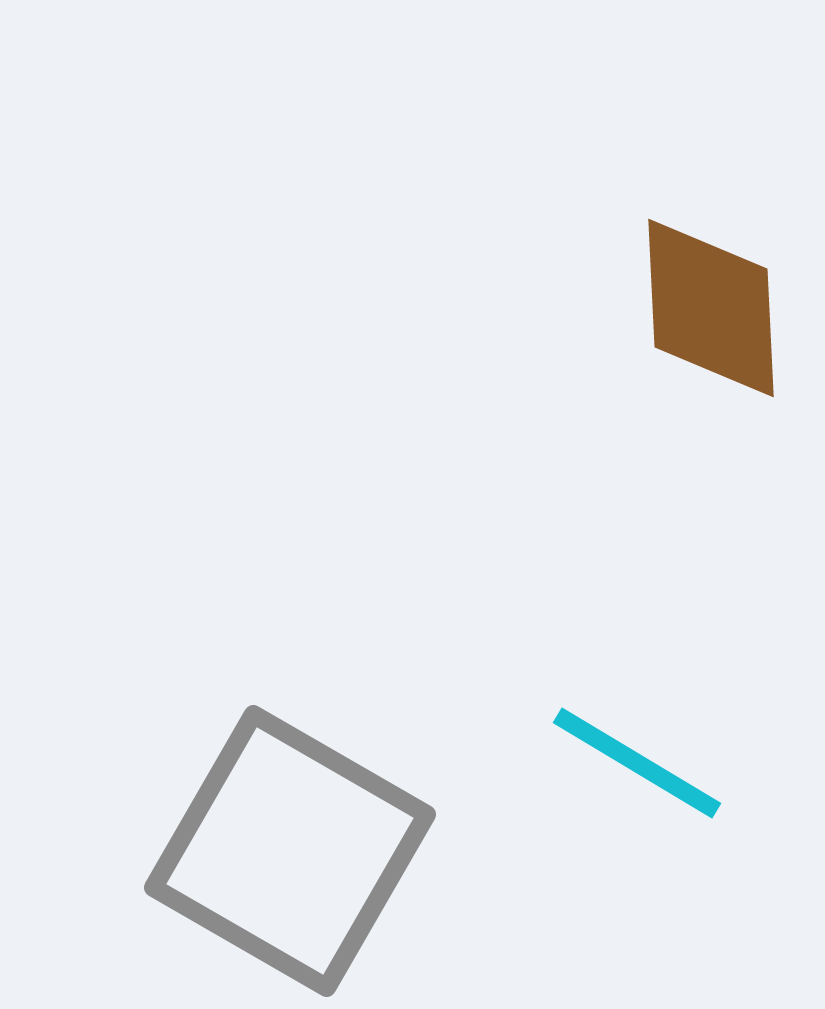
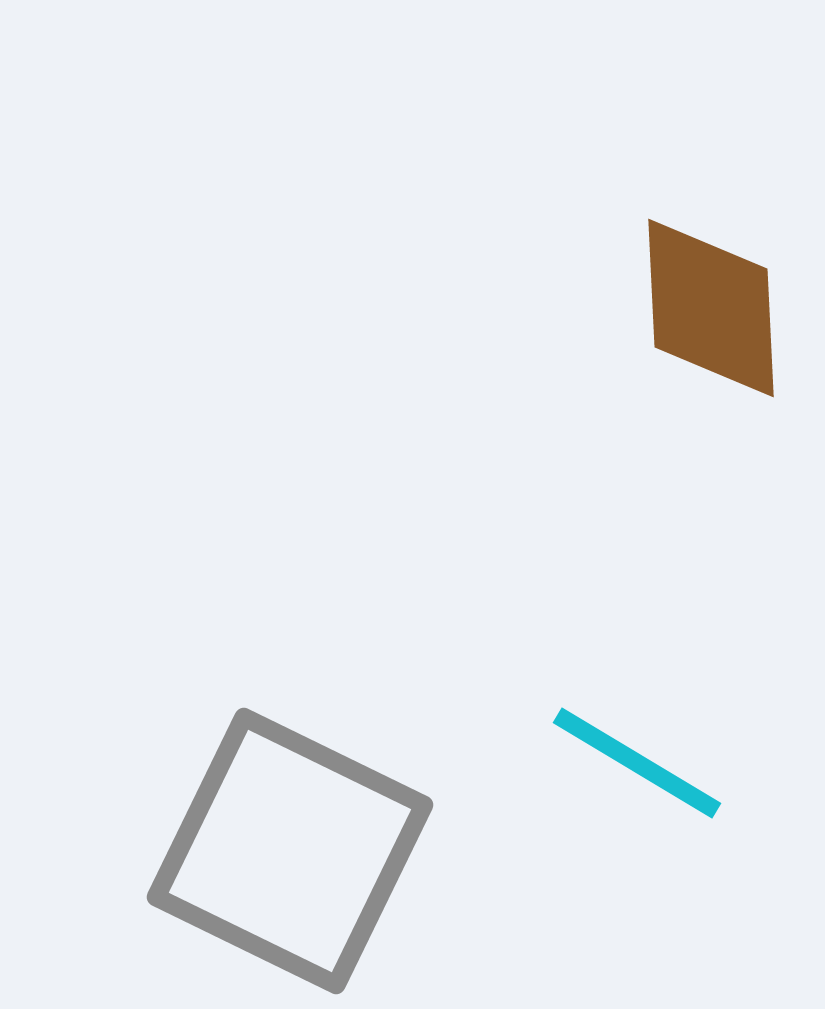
gray square: rotated 4 degrees counterclockwise
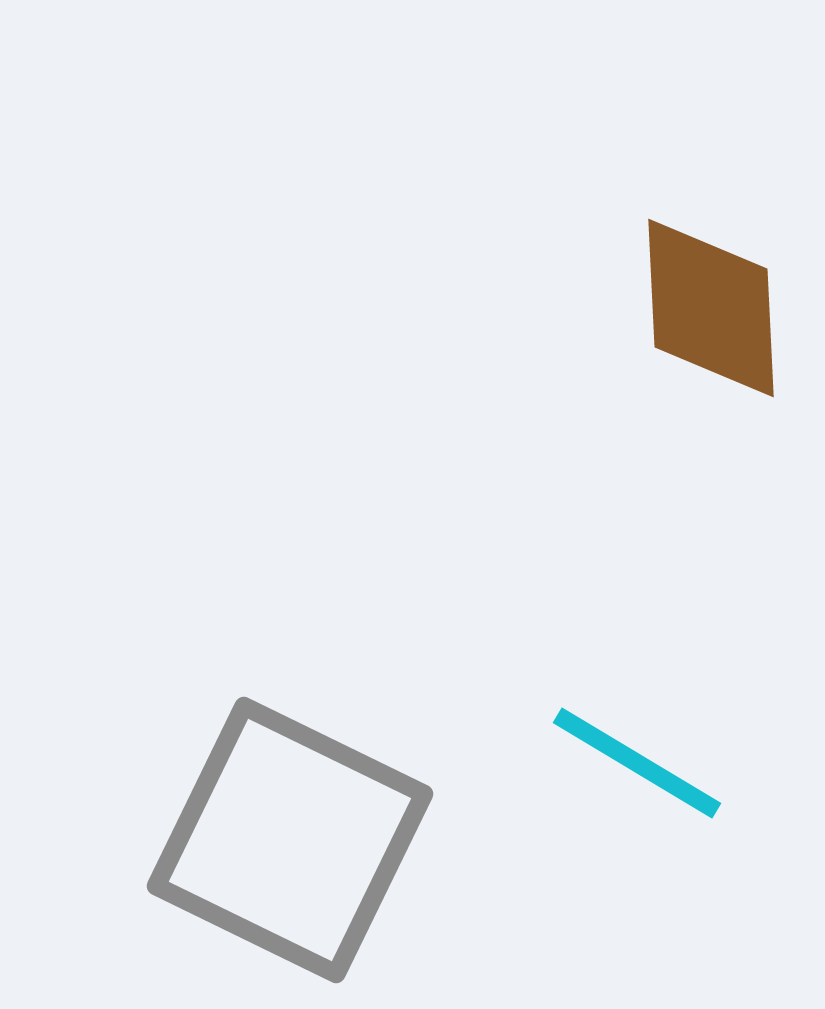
gray square: moved 11 px up
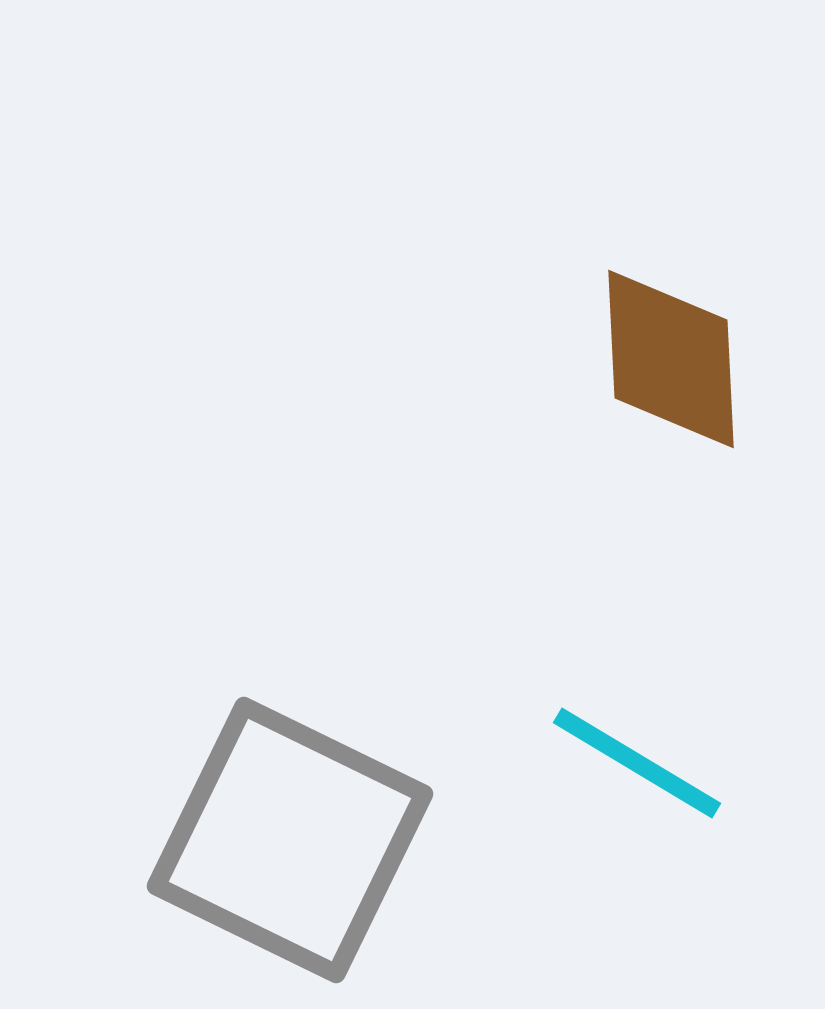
brown diamond: moved 40 px left, 51 px down
